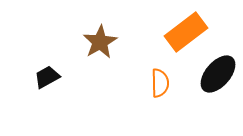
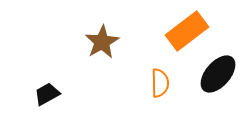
orange rectangle: moved 1 px right, 1 px up
brown star: moved 2 px right
black trapezoid: moved 17 px down
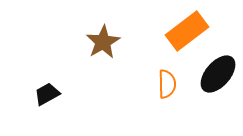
brown star: moved 1 px right
orange semicircle: moved 7 px right, 1 px down
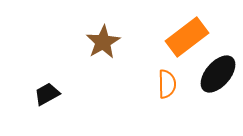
orange rectangle: moved 6 px down
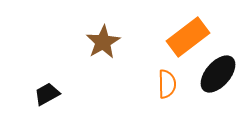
orange rectangle: moved 1 px right
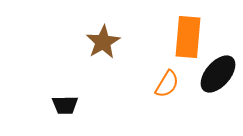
orange rectangle: rotated 48 degrees counterclockwise
orange semicircle: rotated 32 degrees clockwise
black trapezoid: moved 18 px right, 11 px down; rotated 152 degrees counterclockwise
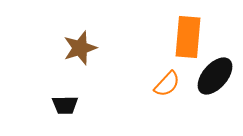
brown star: moved 23 px left, 6 px down; rotated 12 degrees clockwise
black ellipse: moved 3 px left, 2 px down
orange semicircle: rotated 12 degrees clockwise
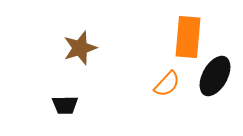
black ellipse: rotated 12 degrees counterclockwise
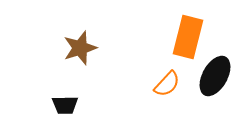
orange rectangle: rotated 9 degrees clockwise
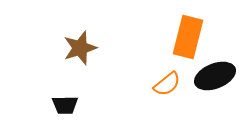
black ellipse: rotated 39 degrees clockwise
orange semicircle: rotated 8 degrees clockwise
